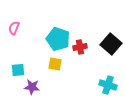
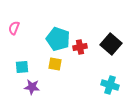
cyan square: moved 4 px right, 3 px up
cyan cross: moved 2 px right
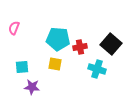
cyan pentagon: rotated 15 degrees counterclockwise
cyan cross: moved 13 px left, 16 px up
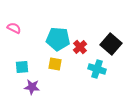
pink semicircle: rotated 96 degrees clockwise
red cross: rotated 32 degrees counterclockwise
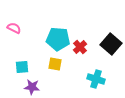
cyan cross: moved 1 px left, 10 px down
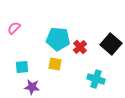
pink semicircle: rotated 72 degrees counterclockwise
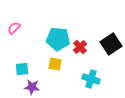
black square: rotated 15 degrees clockwise
cyan square: moved 2 px down
cyan cross: moved 5 px left
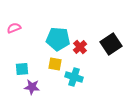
pink semicircle: rotated 24 degrees clockwise
cyan cross: moved 17 px left, 2 px up
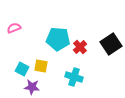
yellow square: moved 14 px left, 2 px down
cyan square: rotated 32 degrees clockwise
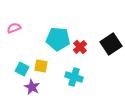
purple star: rotated 21 degrees clockwise
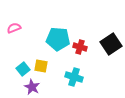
red cross: rotated 32 degrees counterclockwise
cyan square: moved 1 px right; rotated 24 degrees clockwise
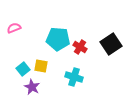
red cross: rotated 16 degrees clockwise
